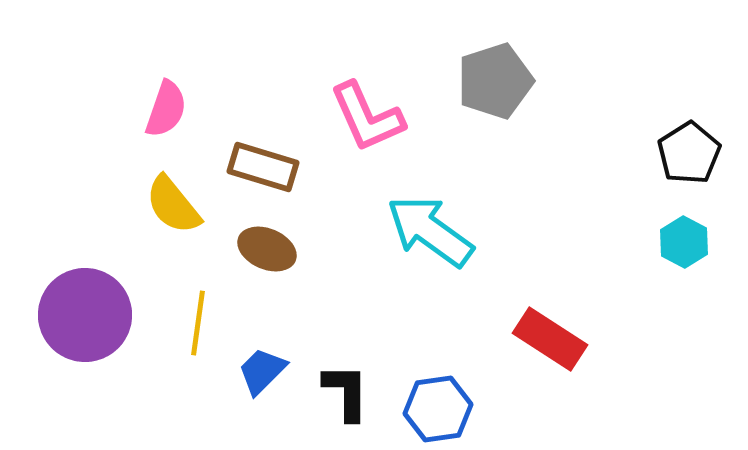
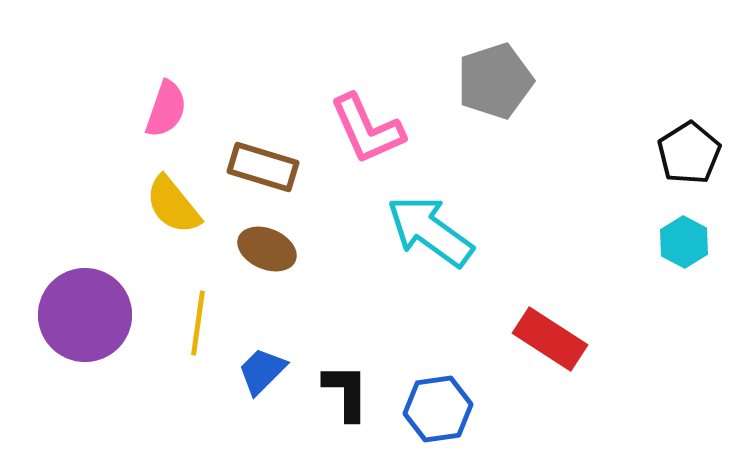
pink L-shape: moved 12 px down
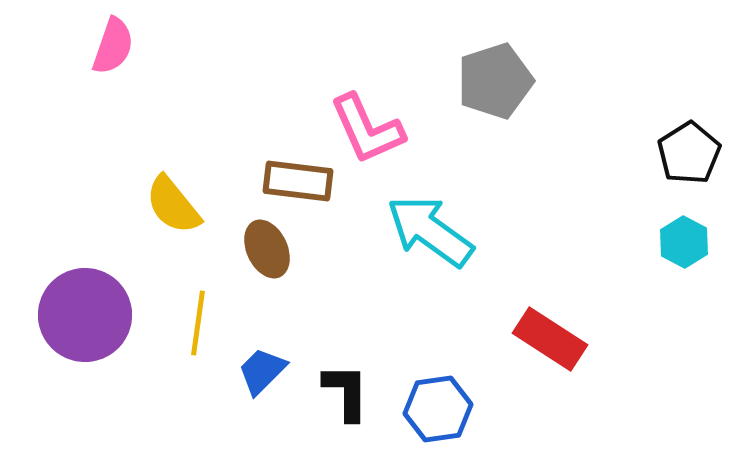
pink semicircle: moved 53 px left, 63 px up
brown rectangle: moved 35 px right, 14 px down; rotated 10 degrees counterclockwise
brown ellipse: rotated 42 degrees clockwise
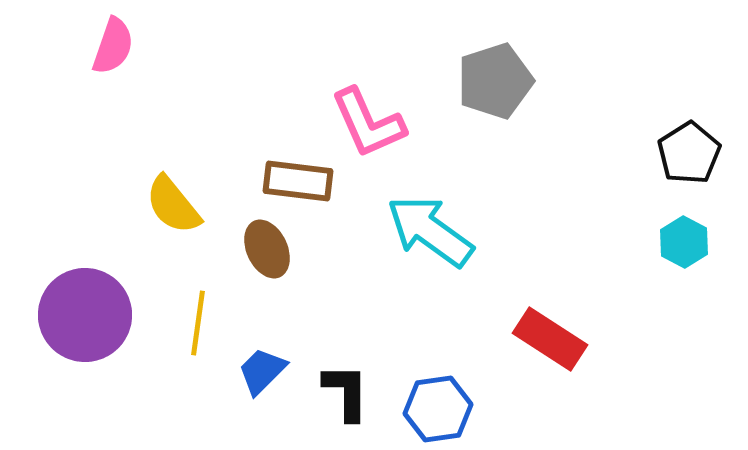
pink L-shape: moved 1 px right, 6 px up
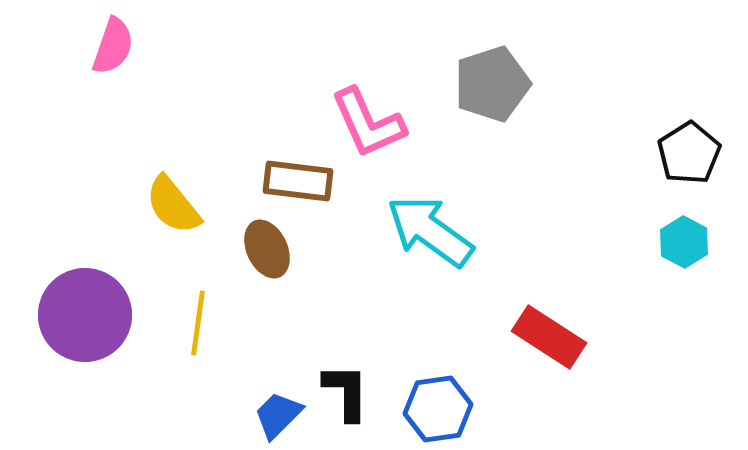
gray pentagon: moved 3 px left, 3 px down
red rectangle: moved 1 px left, 2 px up
blue trapezoid: moved 16 px right, 44 px down
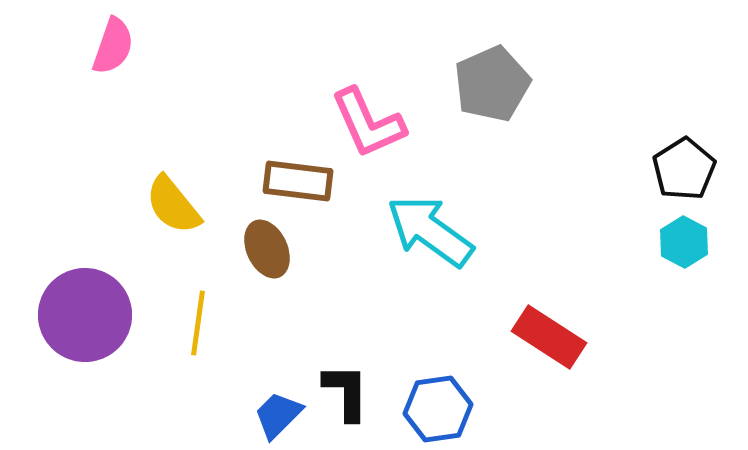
gray pentagon: rotated 6 degrees counterclockwise
black pentagon: moved 5 px left, 16 px down
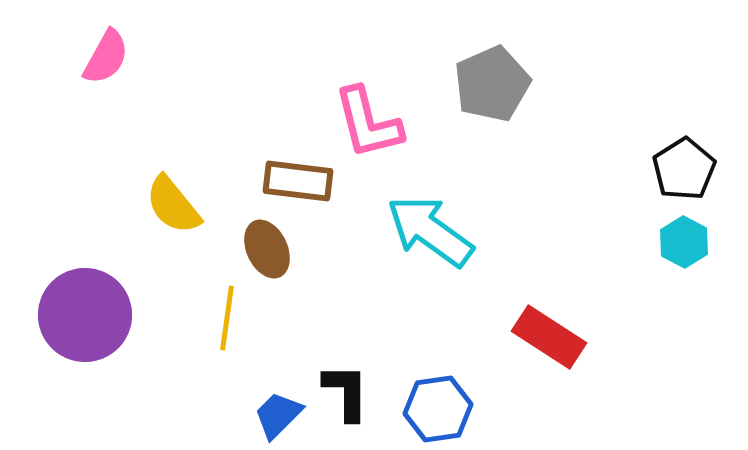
pink semicircle: moved 7 px left, 11 px down; rotated 10 degrees clockwise
pink L-shape: rotated 10 degrees clockwise
yellow line: moved 29 px right, 5 px up
